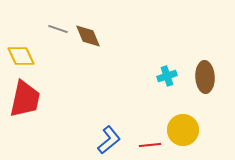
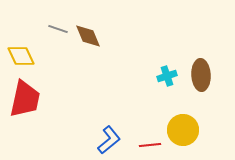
brown ellipse: moved 4 px left, 2 px up
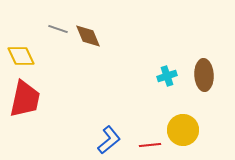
brown ellipse: moved 3 px right
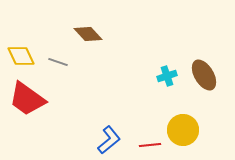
gray line: moved 33 px down
brown diamond: moved 2 px up; rotated 20 degrees counterclockwise
brown ellipse: rotated 28 degrees counterclockwise
red trapezoid: moved 2 px right; rotated 114 degrees clockwise
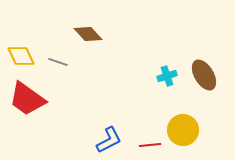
blue L-shape: rotated 12 degrees clockwise
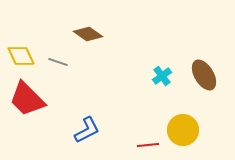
brown diamond: rotated 12 degrees counterclockwise
cyan cross: moved 5 px left; rotated 18 degrees counterclockwise
red trapezoid: rotated 9 degrees clockwise
blue L-shape: moved 22 px left, 10 px up
red line: moved 2 px left
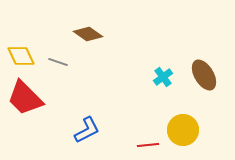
cyan cross: moved 1 px right, 1 px down
red trapezoid: moved 2 px left, 1 px up
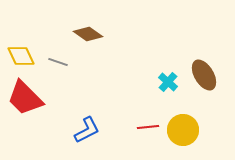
cyan cross: moved 5 px right, 5 px down; rotated 12 degrees counterclockwise
red line: moved 18 px up
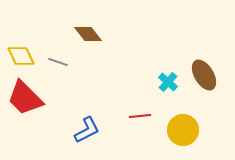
brown diamond: rotated 16 degrees clockwise
red line: moved 8 px left, 11 px up
